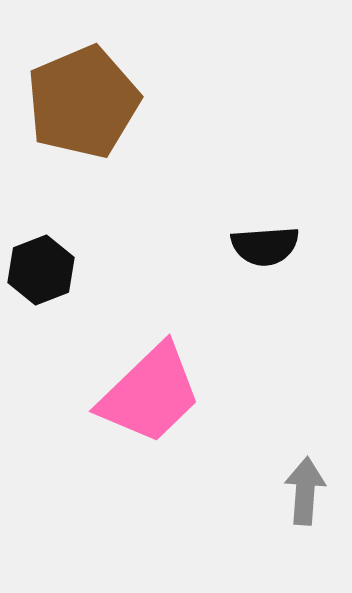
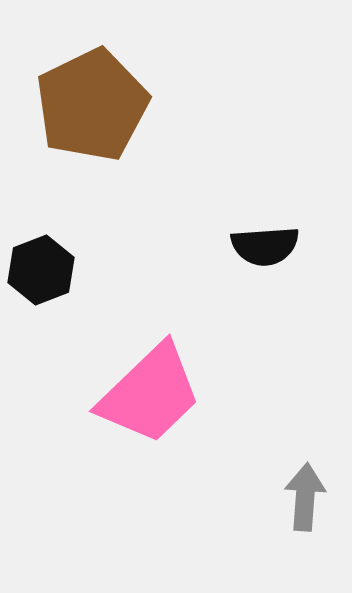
brown pentagon: moved 9 px right, 3 px down; rotated 3 degrees counterclockwise
gray arrow: moved 6 px down
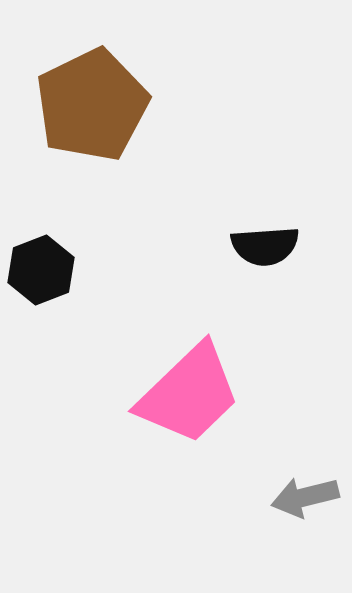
pink trapezoid: moved 39 px right
gray arrow: rotated 108 degrees counterclockwise
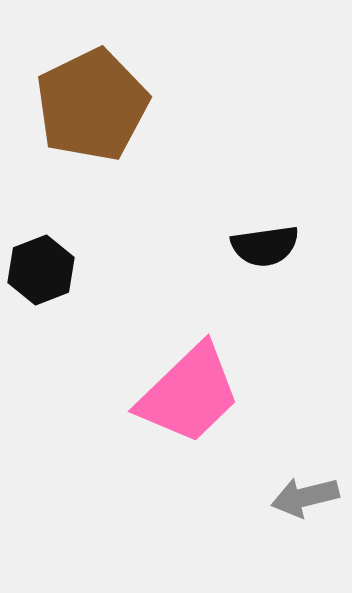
black semicircle: rotated 4 degrees counterclockwise
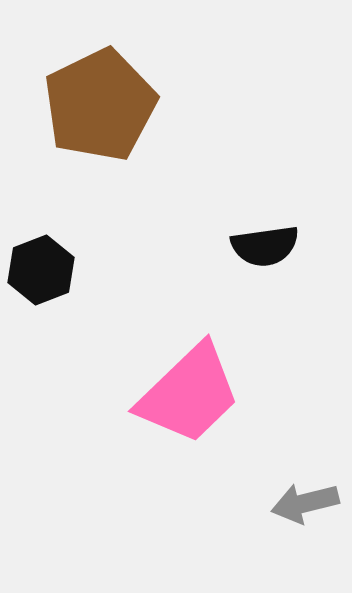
brown pentagon: moved 8 px right
gray arrow: moved 6 px down
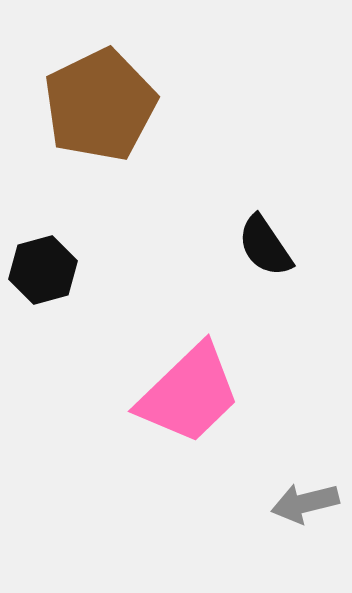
black semicircle: rotated 64 degrees clockwise
black hexagon: moved 2 px right; rotated 6 degrees clockwise
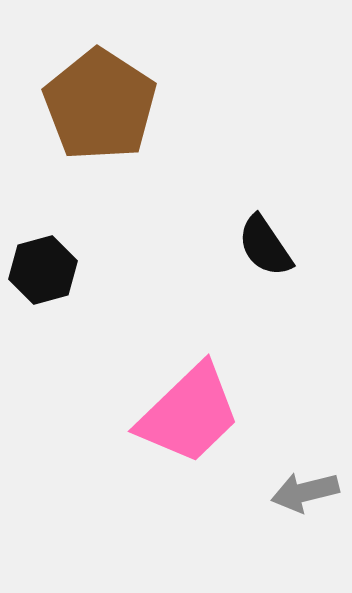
brown pentagon: rotated 13 degrees counterclockwise
pink trapezoid: moved 20 px down
gray arrow: moved 11 px up
